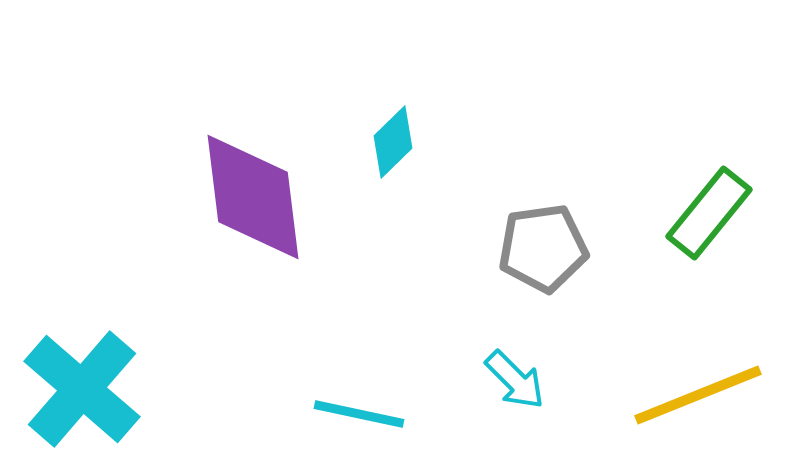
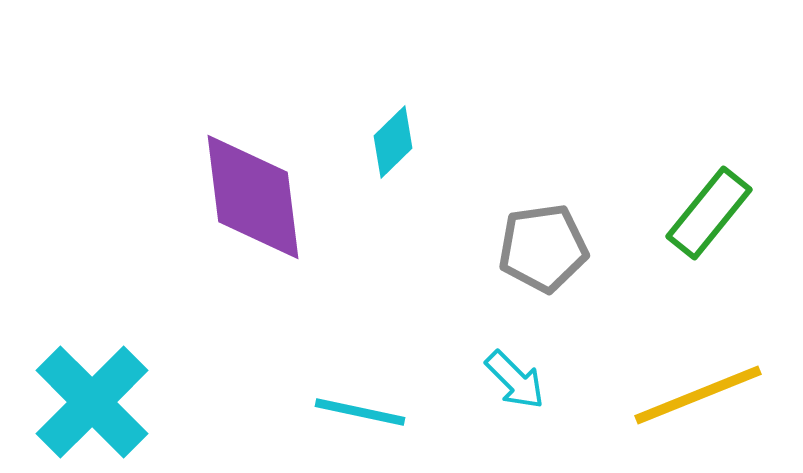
cyan cross: moved 10 px right, 13 px down; rotated 4 degrees clockwise
cyan line: moved 1 px right, 2 px up
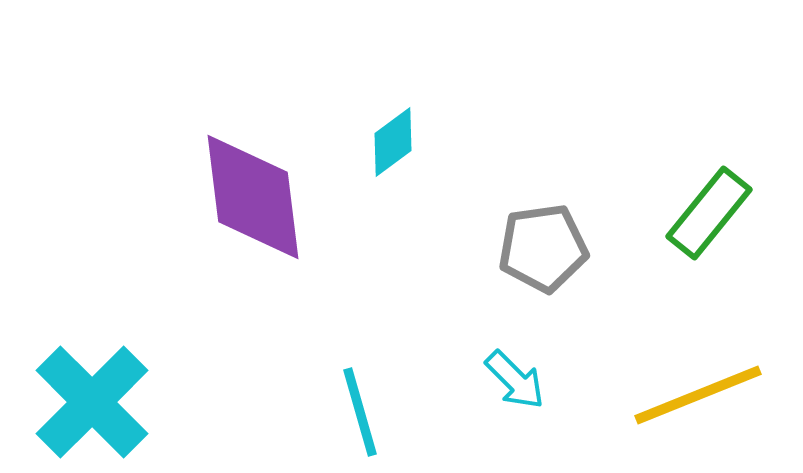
cyan diamond: rotated 8 degrees clockwise
cyan line: rotated 62 degrees clockwise
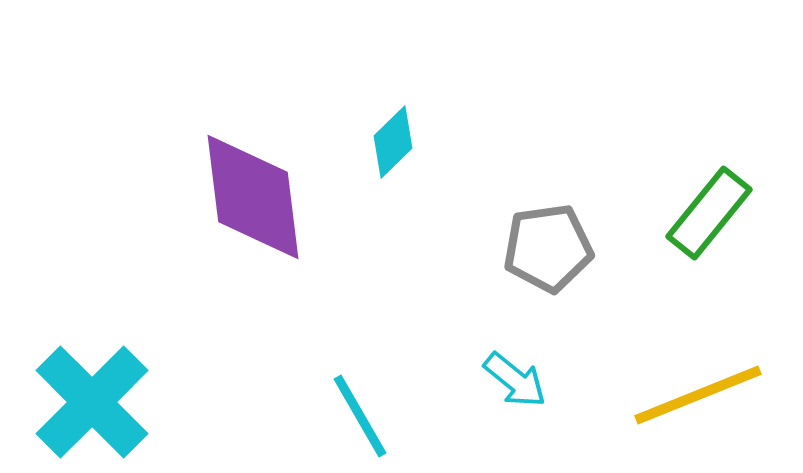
cyan diamond: rotated 8 degrees counterclockwise
gray pentagon: moved 5 px right
cyan arrow: rotated 6 degrees counterclockwise
cyan line: moved 4 px down; rotated 14 degrees counterclockwise
